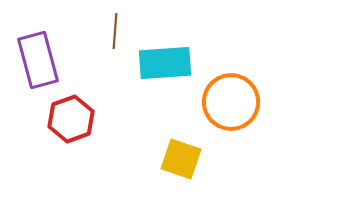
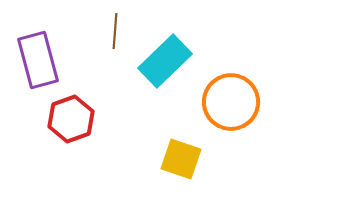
cyan rectangle: moved 2 px up; rotated 40 degrees counterclockwise
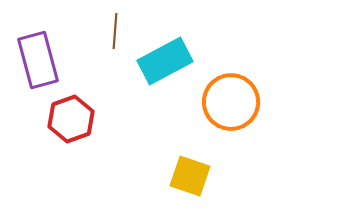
cyan rectangle: rotated 16 degrees clockwise
yellow square: moved 9 px right, 17 px down
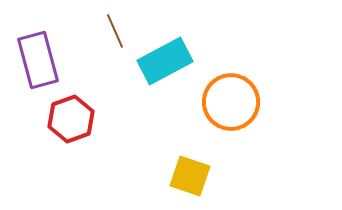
brown line: rotated 28 degrees counterclockwise
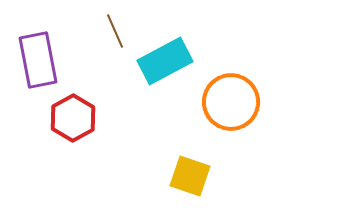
purple rectangle: rotated 4 degrees clockwise
red hexagon: moved 2 px right, 1 px up; rotated 9 degrees counterclockwise
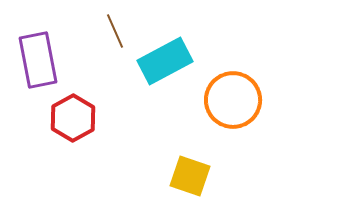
orange circle: moved 2 px right, 2 px up
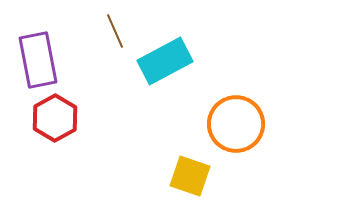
orange circle: moved 3 px right, 24 px down
red hexagon: moved 18 px left
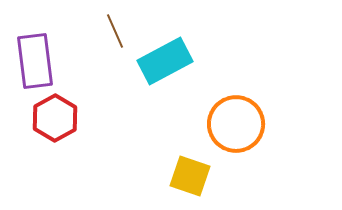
purple rectangle: moved 3 px left, 1 px down; rotated 4 degrees clockwise
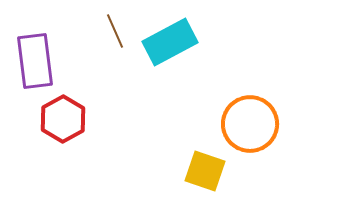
cyan rectangle: moved 5 px right, 19 px up
red hexagon: moved 8 px right, 1 px down
orange circle: moved 14 px right
yellow square: moved 15 px right, 5 px up
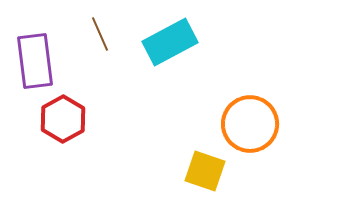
brown line: moved 15 px left, 3 px down
